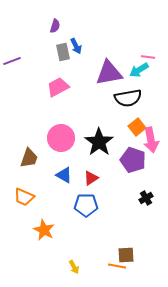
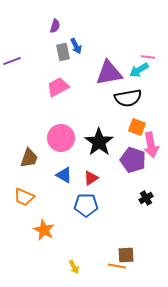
orange square: rotated 30 degrees counterclockwise
pink arrow: moved 5 px down
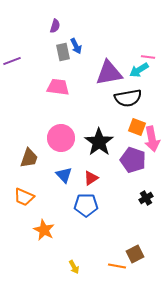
pink trapezoid: rotated 35 degrees clockwise
pink arrow: moved 1 px right, 6 px up
blue triangle: rotated 18 degrees clockwise
brown square: moved 9 px right, 1 px up; rotated 24 degrees counterclockwise
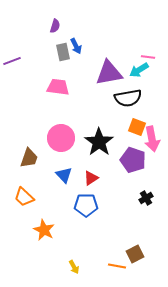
orange trapezoid: rotated 20 degrees clockwise
